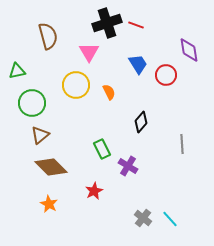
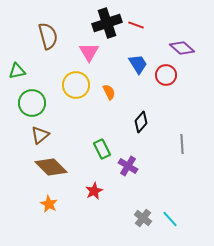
purple diamond: moved 7 px left, 2 px up; rotated 40 degrees counterclockwise
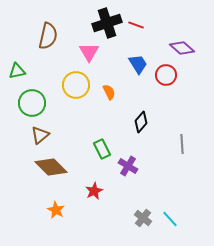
brown semicircle: rotated 28 degrees clockwise
orange star: moved 7 px right, 6 px down
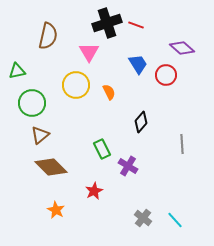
cyan line: moved 5 px right, 1 px down
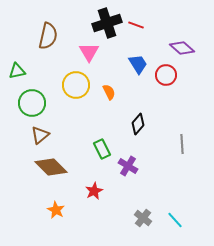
black diamond: moved 3 px left, 2 px down
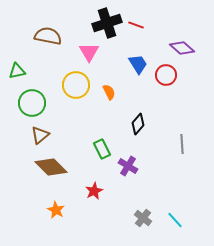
brown semicircle: rotated 92 degrees counterclockwise
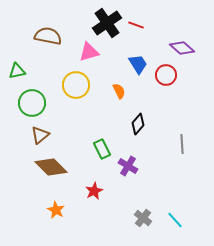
black cross: rotated 16 degrees counterclockwise
pink triangle: rotated 45 degrees clockwise
orange semicircle: moved 10 px right, 1 px up
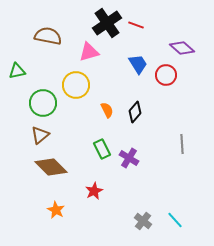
orange semicircle: moved 12 px left, 19 px down
green circle: moved 11 px right
black diamond: moved 3 px left, 12 px up
purple cross: moved 1 px right, 8 px up
gray cross: moved 3 px down
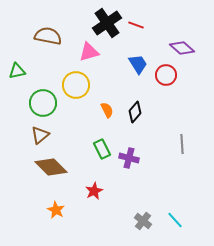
purple cross: rotated 18 degrees counterclockwise
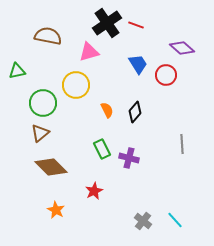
brown triangle: moved 2 px up
